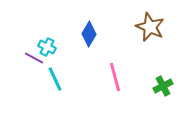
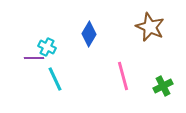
purple line: rotated 30 degrees counterclockwise
pink line: moved 8 px right, 1 px up
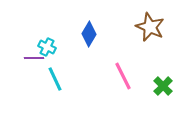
pink line: rotated 12 degrees counterclockwise
green cross: rotated 18 degrees counterclockwise
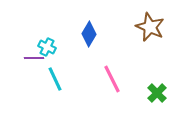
pink line: moved 11 px left, 3 px down
green cross: moved 6 px left, 7 px down
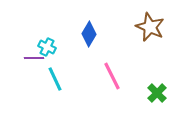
pink line: moved 3 px up
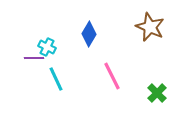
cyan line: moved 1 px right
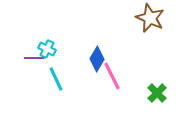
brown star: moved 9 px up
blue diamond: moved 8 px right, 25 px down
cyan cross: moved 2 px down
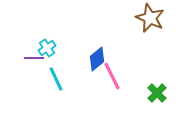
cyan cross: moved 1 px up; rotated 30 degrees clockwise
blue diamond: rotated 20 degrees clockwise
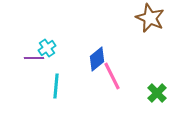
cyan line: moved 7 px down; rotated 30 degrees clockwise
